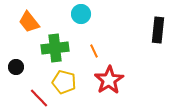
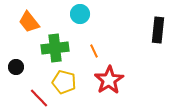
cyan circle: moved 1 px left
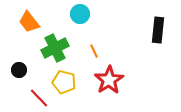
green cross: rotated 20 degrees counterclockwise
black circle: moved 3 px right, 3 px down
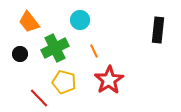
cyan circle: moved 6 px down
black circle: moved 1 px right, 16 px up
